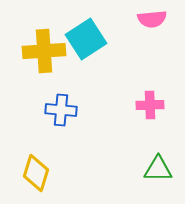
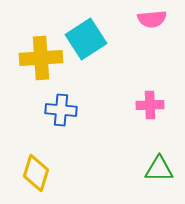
yellow cross: moved 3 px left, 7 px down
green triangle: moved 1 px right
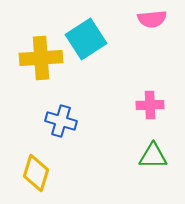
blue cross: moved 11 px down; rotated 12 degrees clockwise
green triangle: moved 6 px left, 13 px up
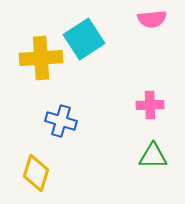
cyan square: moved 2 px left
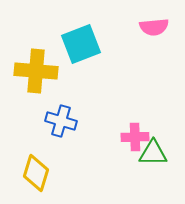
pink semicircle: moved 2 px right, 8 px down
cyan square: moved 3 px left, 5 px down; rotated 12 degrees clockwise
yellow cross: moved 5 px left, 13 px down; rotated 9 degrees clockwise
pink cross: moved 15 px left, 32 px down
green triangle: moved 3 px up
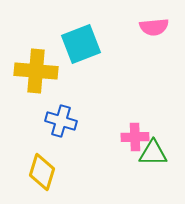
yellow diamond: moved 6 px right, 1 px up
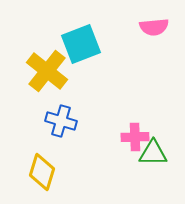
yellow cross: moved 11 px right; rotated 33 degrees clockwise
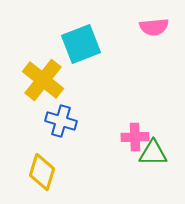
yellow cross: moved 4 px left, 9 px down
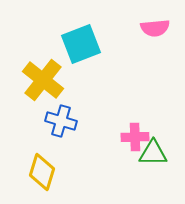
pink semicircle: moved 1 px right, 1 px down
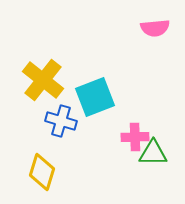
cyan square: moved 14 px right, 53 px down
